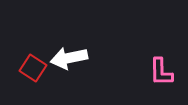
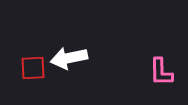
red square: rotated 36 degrees counterclockwise
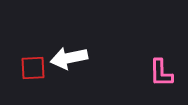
pink L-shape: moved 1 px down
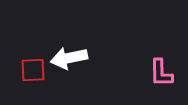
red square: moved 2 px down
